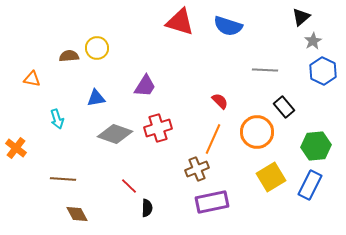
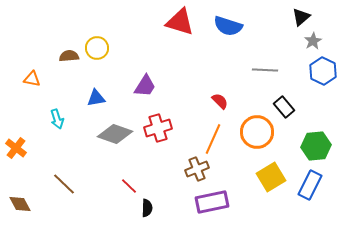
brown line: moved 1 px right, 5 px down; rotated 40 degrees clockwise
brown diamond: moved 57 px left, 10 px up
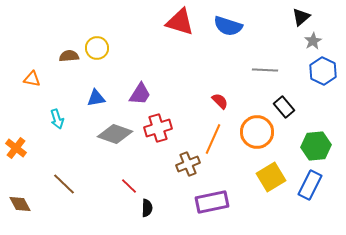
purple trapezoid: moved 5 px left, 8 px down
brown cross: moved 9 px left, 5 px up
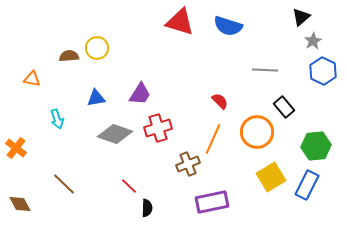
blue rectangle: moved 3 px left
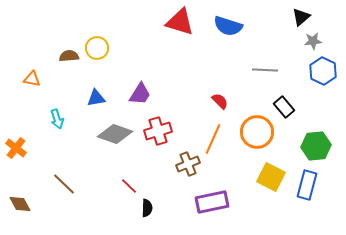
gray star: rotated 24 degrees clockwise
red cross: moved 3 px down
yellow square: rotated 32 degrees counterclockwise
blue rectangle: rotated 12 degrees counterclockwise
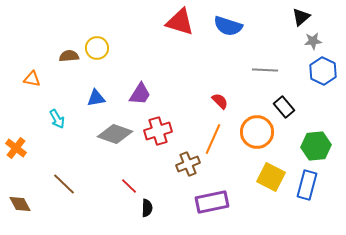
cyan arrow: rotated 12 degrees counterclockwise
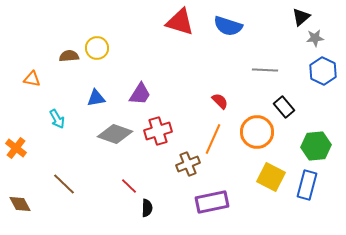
gray star: moved 2 px right, 3 px up
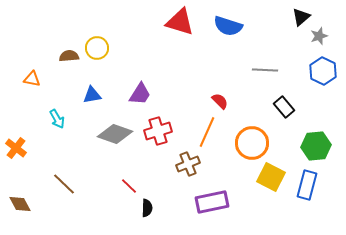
gray star: moved 4 px right, 2 px up; rotated 12 degrees counterclockwise
blue triangle: moved 4 px left, 3 px up
orange circle: moved 5 px left, 11 px down
orange line: moved 6 px left, 7 px up
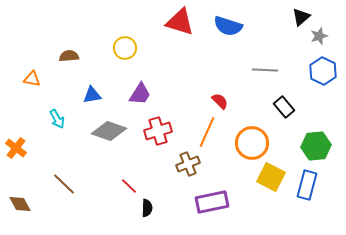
yellow circle: moved 28 px right
gray diamond: moved 6 px left, 3 px up
